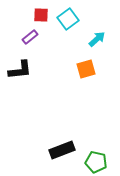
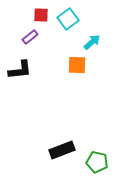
cyan arrow: moved 5 px left, 3 px down
orange square: moved 9 px left, 4 px up; rotated 18 degrees clockwise
green pentagon: moved 1 px right
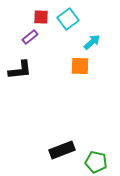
red square: moved 2 px down
orange square: moved 3 px right, 1 px down
green pentagon: moved 1 px left
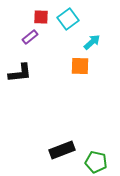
black L-shape: moved 3 px down
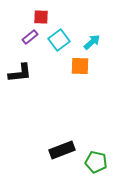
cyan square: moved 9 px left, 21 px down
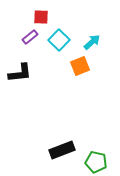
cyan square: rotated 10 degrees counterclockwise
orange square: rotated 24 degrees counterclockwise
